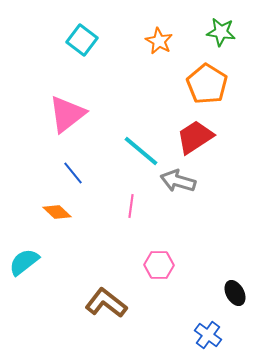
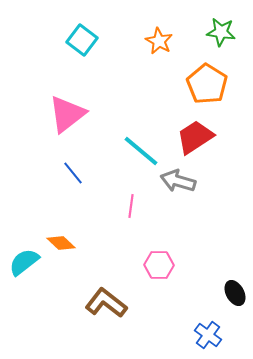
orange diamond: moved 4 px right, 31 px down
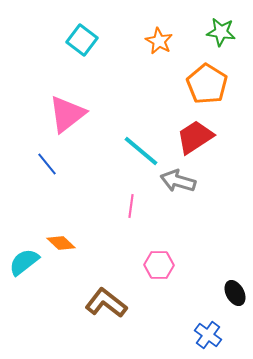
blue line: moved 26 px left, 9 px up
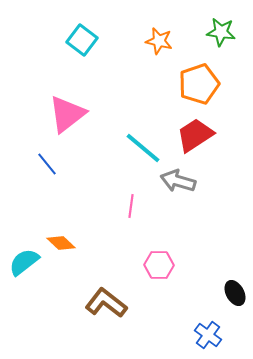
orange star: rotated 16 degrees counterclockwise
orange pentagon: moved 8 px left; rotated 21 degrees clockwise
red trapezoid: moved 2 px up
cyan line: moved 2 px right, 3 px up
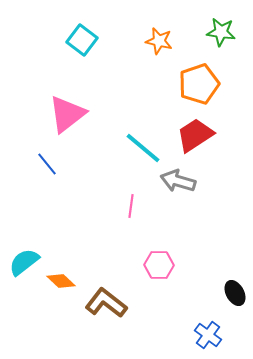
orange diamond: moved 38 px down
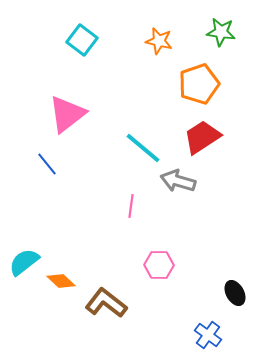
red trapezoid: moved 7 px right, 2 px down
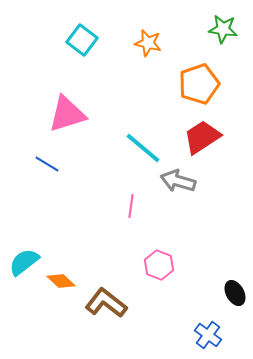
green star: moved 2 px right, 3 px up
orange star: moved 11 px left, 2 px down
pink triangle: rotated 21 degrees clockwise
blue line: rotated 20 degrees counterclockwise
pink hexagon: rotated 20 degrees clockwise
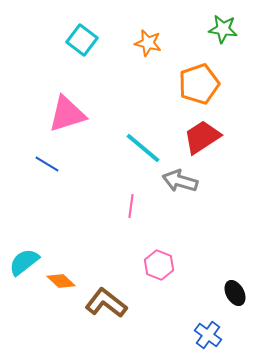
gray arrow: moved 2 px right
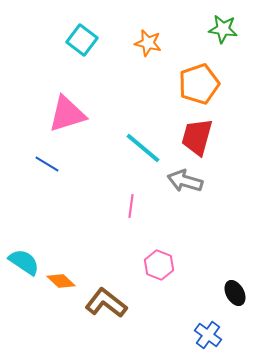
red trapezoid: moved 5 px left; rotated 42 degrees counterclockwise
gray arrow: moved 5 px right
cyan semicircle: rotated 72 degrees clockwise
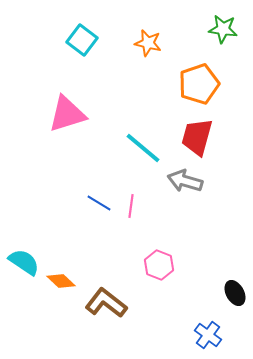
blue line: moved 52 px right, 39 px down
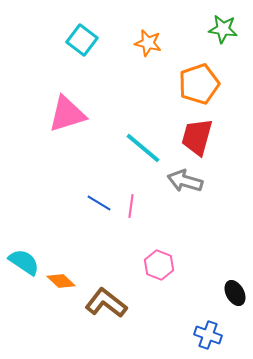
blue cross: rotated 16 degrees counterclockwise
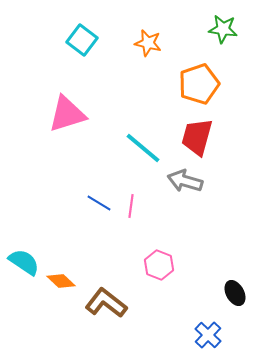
blue cross: rotated 24 degrees clockwise
